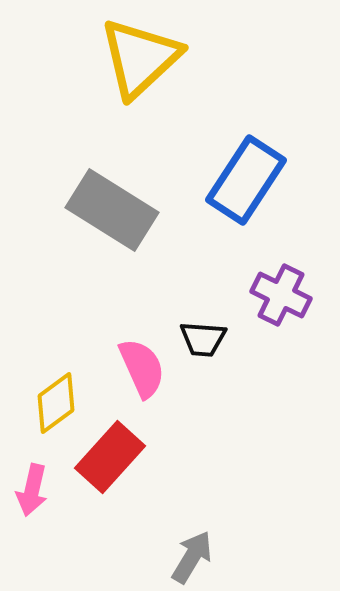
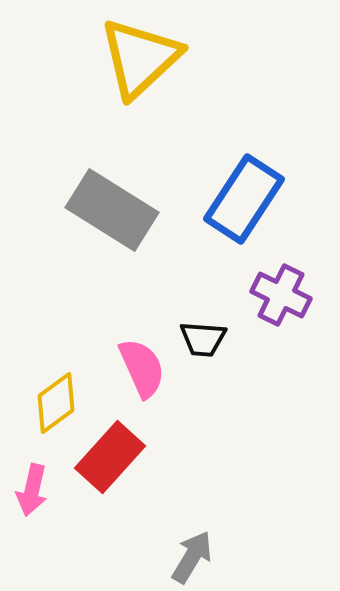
blue rectangle: moved 2 px left, 19 px down
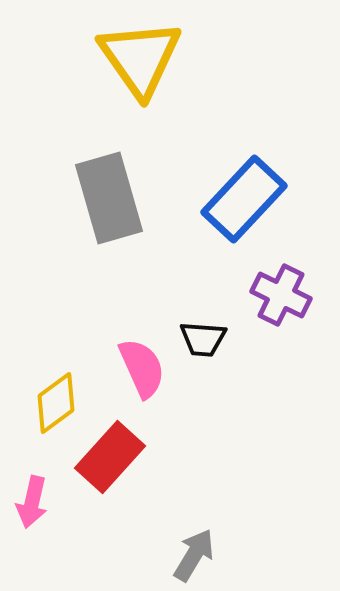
yellow triangle: rotated 22 degrees counterclockwise
blue rectangle: rotated 10 degrees clockwise
gray rectangle: moved 3 px left, 12 px up; rotated 42 degrees clockwise
pink arrow: moved 12 px down
gray arrow: moved 2 px right, 2 px up
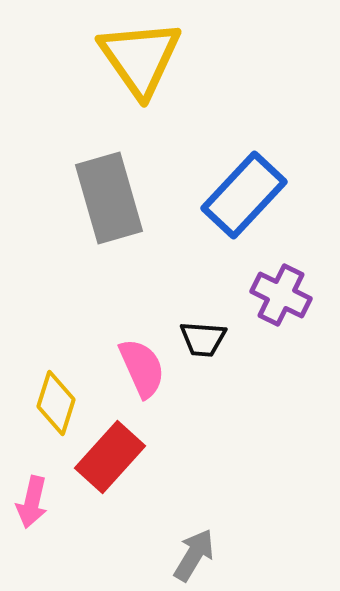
blue rectangle: moved 4 px up
yellow diamond: rotated 36 degrees counterclockwise
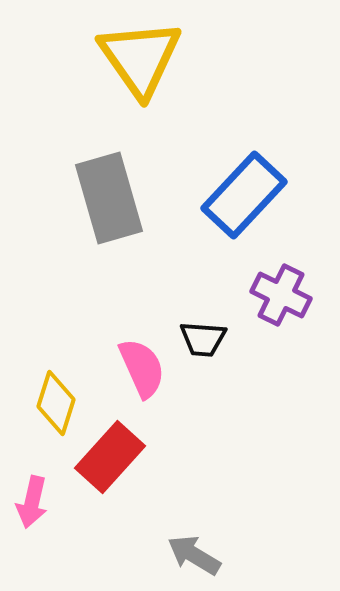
gray arrow: rotated 90 degrees counterclockwise
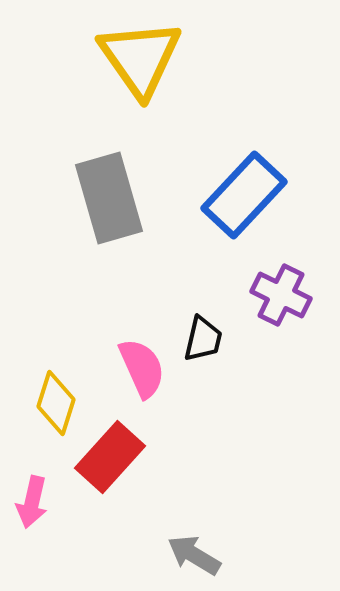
black trapezoid: rotated 81 degrees counterclockwise
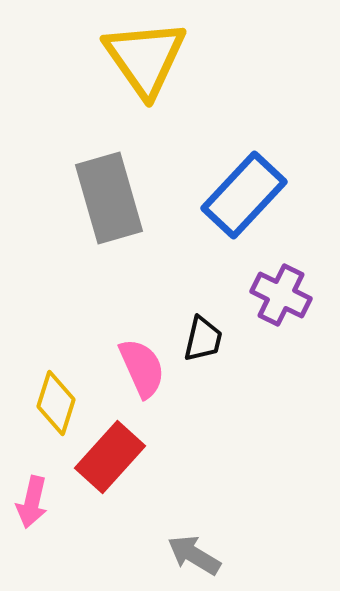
yellow triangle: moved 5 px right
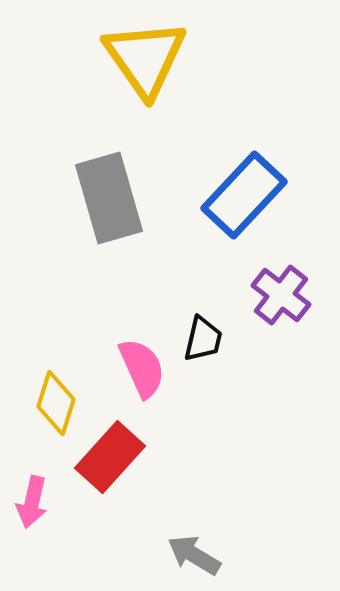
purple cross: rotated 12 degrees clockwise
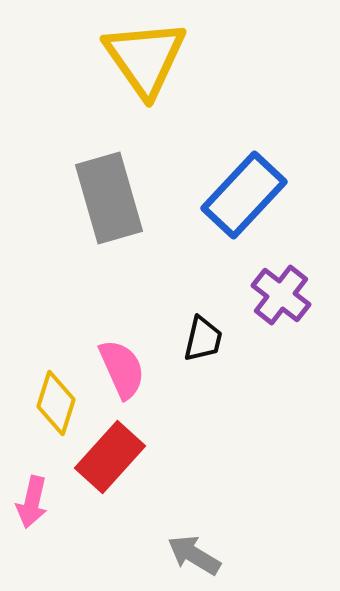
pink semicircle: moved 20 px left, 1 px down
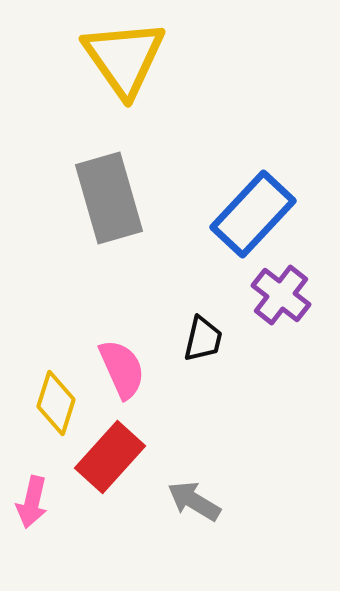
yellow triangle: moved 21 px left
blue rectangle: moved 9 px right, 19 px down
gray arrow: moved 54 px up
